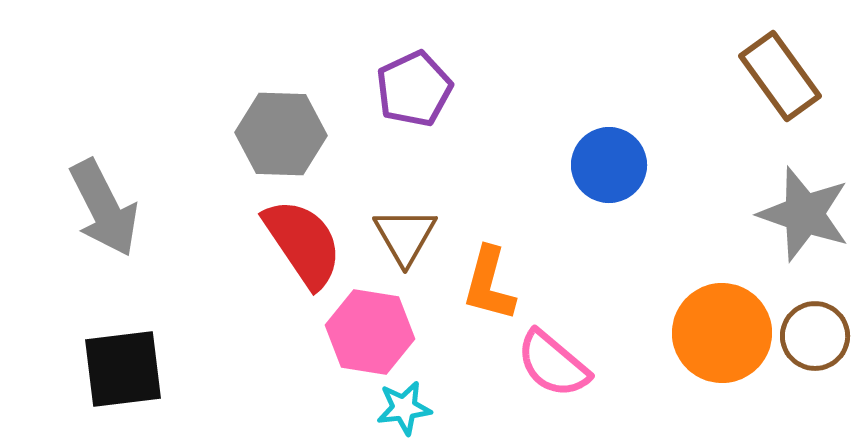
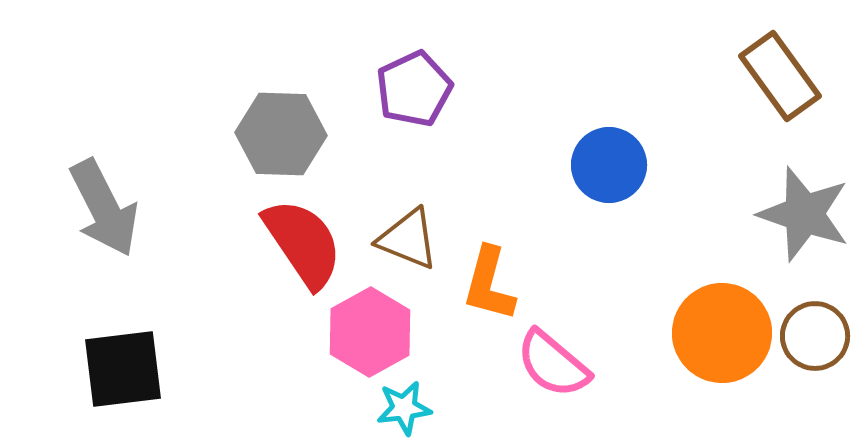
brown triangle: moved 3 px right, 3 px down; rotated 38 degrees counterclockwise
pink hexagon: rotated 22 degrees clockwise
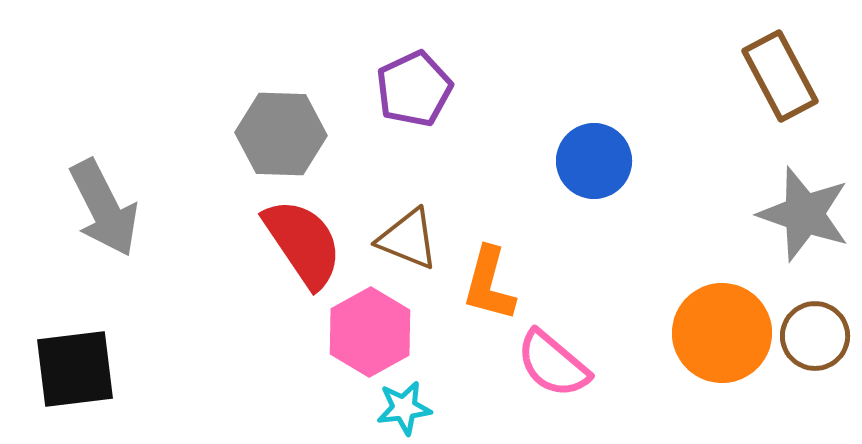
brown rectangle: rotated 8 degrees clockwise
blue circle: moved 15 px left, 4 px up
black square: moved 48 px left
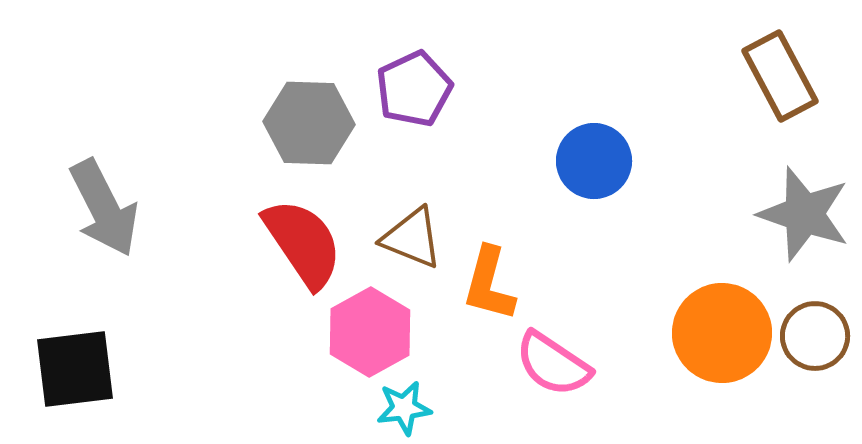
gray hexagon: moved 28 px right, 11 px up
brown triangle: moved 4 px right, 1 px up
pink semicircle: rotated 6 degrees counterclockwise
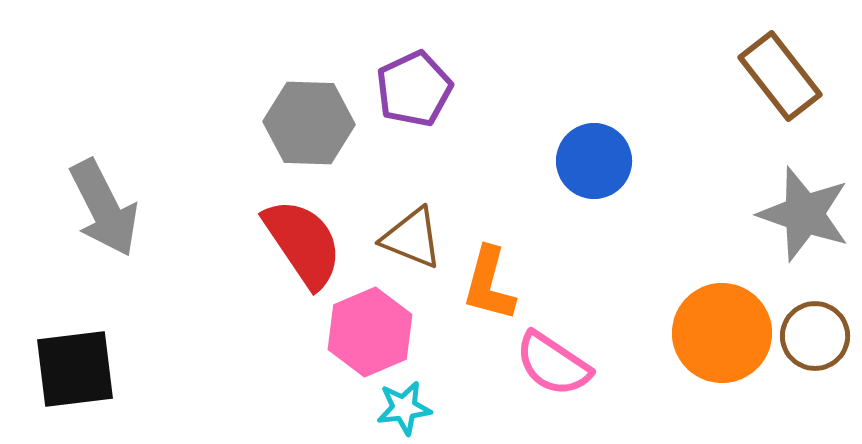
brown rectangle: rotated 10 degrees counterclockwise
pink hexagon: rotated 6 degrees clockwise
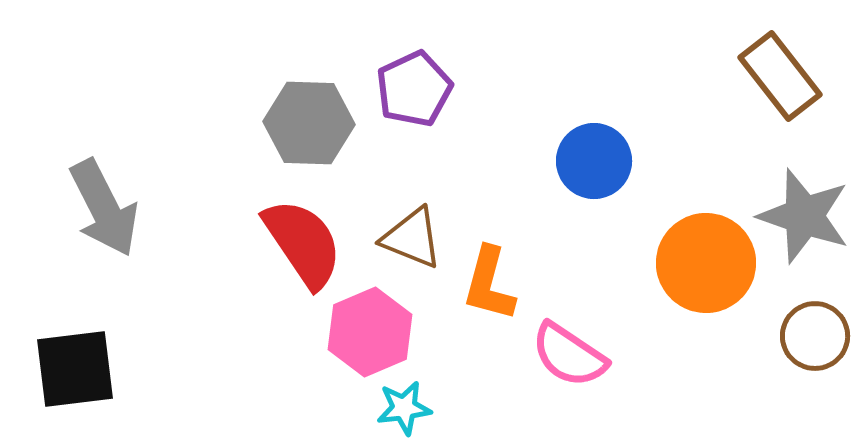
gray star: moved 2 px down
orange circle: moved 16 px left, 70 px up
pink semicircle: moved 16 px right, 9 px up
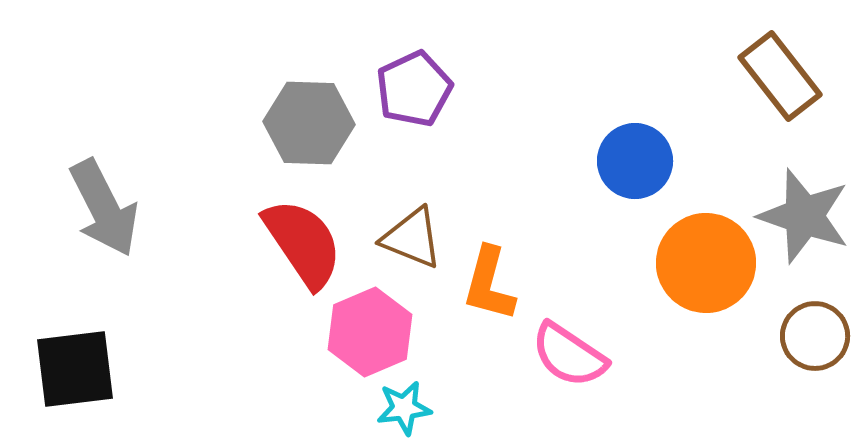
blue circle: moved 41 px right
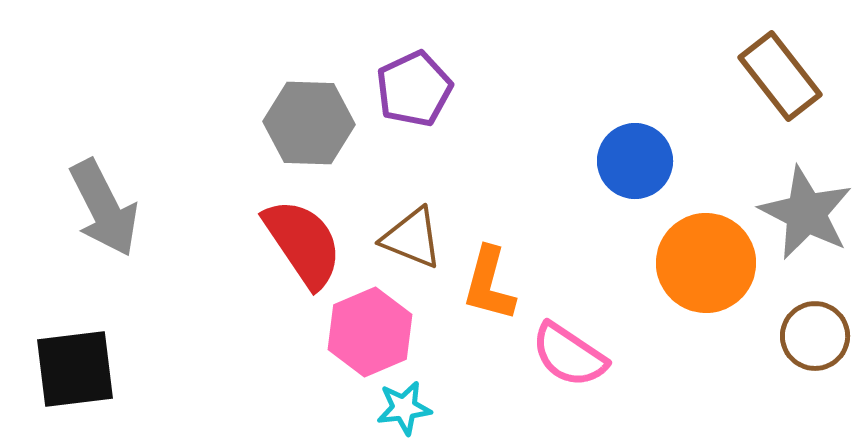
gray star: moved 2 px right, 3 px up; rotated 8 degrees clockwise
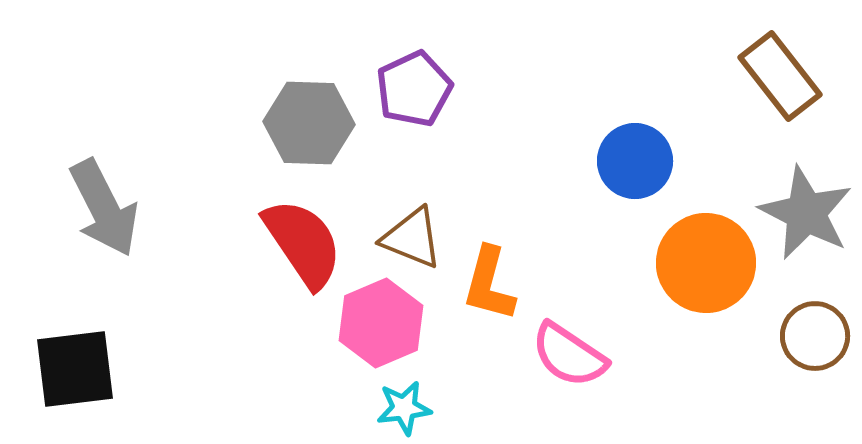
pink hexagon: moved 11 px right, 9 px up
